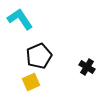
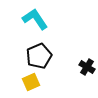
cyan L-shape: moved 15 px right
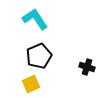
black cross: rotated 14 degrees counterclockwise
yellow square: moved 2 px down
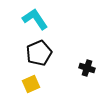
black pentagon: moved 3 px up
black cross: moved 1 px down
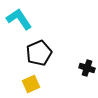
cyan L-shape: moved 16 px left
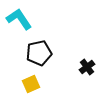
black pentagon: rotated 10 degrees clockwise
black cross: moved 1 px up; rotated 35 degrees clockwise
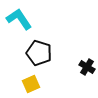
black pentagon: rotated 30 degrees clockwise
black cross: rotated 21 degrees counterclockwise
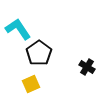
cyan L-shape: moved 1 px left, 10 px down
black pentagon: rotated 20 degrees clockwise
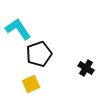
black pentagon: moved 1 px down; rotated 15 degrees clockwise
black cross: moved 1 px left, 1 px down
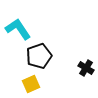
black pentagon: moved 2 px down
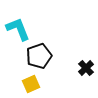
cyan L-shape: rotated 12 degrees clockwise
black cross: rotated 14 degrees clockwise
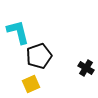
cyan L-shape: moved 3 px down; rotated 8 degrees clockwise
black cross: rotated 14 degrees counterclockwise
